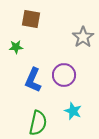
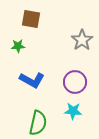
gray star: moved 1 px left, 3 px down
green star: moved 2 px right, 1 px up
purple circle: moved 11 px right, 7 px down
blue L-shape: moved 1 px left; rotated 85 degrees counterclockwise
cyan star: rotated 18 degrees counterclockwise
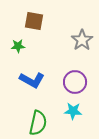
brown square: moved 3 px right, 2 px down
